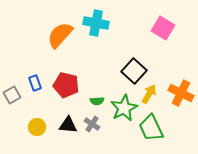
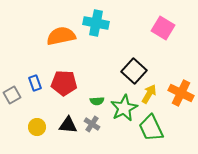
orange semicircle: moved 1 px right, 1 px down; rotated 36 degrees clockwise
red pentagon: moved 2 px left, 2 px up; rotated 10 degrees counterclockwise
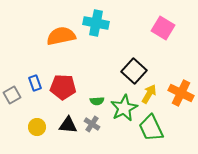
red pentagon: moved 1 px left, 4 px down
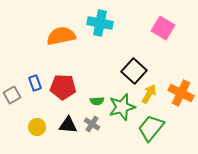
cyan cross: moved 4 px right
green star: moved 2 px left, 1 px up; rotated 12 degrees clockwise
green trapezoid: rotated 64 degrees clockwise
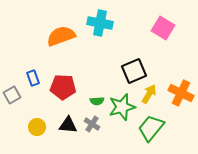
orange semicircle: rotated 8 degrees counterclockwise
black square: rotated 25 degrees clockwise
blue rectangle: moved 2 px left, 5 px up
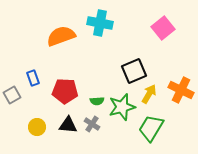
pink square: rotated 20 degrees clockwise
red pentagon: moved 2 px right, 4 px down
orange cross: moved 3 px up
green trapezoid: rotated 8 degrees counterclockwise
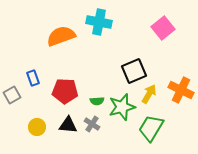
cyan cross: moved 1 px left, 1 px up
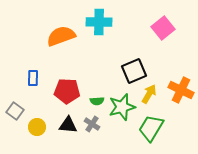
cyan cross: rotated 10 degrees counterclockwise
blue rectangle: rotated 21 degrees clockwise
red pentagon: moved 2 px right
gray square: moved 3 px right, 16 px down; rotated 24 degrees counterclockwise
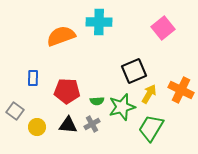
gray cross: rotated 28 degrees clockwise
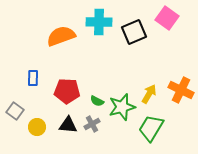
pink square: moved 4 px right, 10 px up; rotated 15 degrees counterclockwise
black square: moved 39 px up
green semicircle: rotated 32 degrees clockwise
